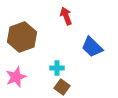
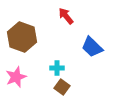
red arrow: rotated 18 degrees counterclockwise
brown hexagon: rotated 20 degrees counterclockwise
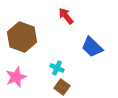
cyan cross: rotated 24 degrees clockwise
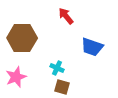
brown hexagon: moved 1 px down; rotated 20 degrees counterclockwise
blue trapezoid: rotated 25 degrees counterclockwise
brown square: rotated 21 degrees counterclockwise
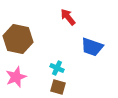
red arrow: moved 2 px right, 1 px down
brown hexagon: moved 4 px left, 1 px down; rotated 12 degrees clockwise
brown square: moved 4 px left
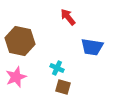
brown hexagon: moved 2 px right, 2 px down
blue trapezoid: rotated 10 degrees counterclockwise
brown square: moved 5 px right
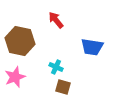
red arrow: moved 12 px left, 3 px down
cyan cross: moved 1 px left, 1 px up
pink star: moved 1 px left
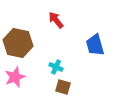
brown hexagon: moved 2 px left, 2 px down
blue trapezoid: moved 3 px right, 2 px up; rotated 65 degrees clockwise
